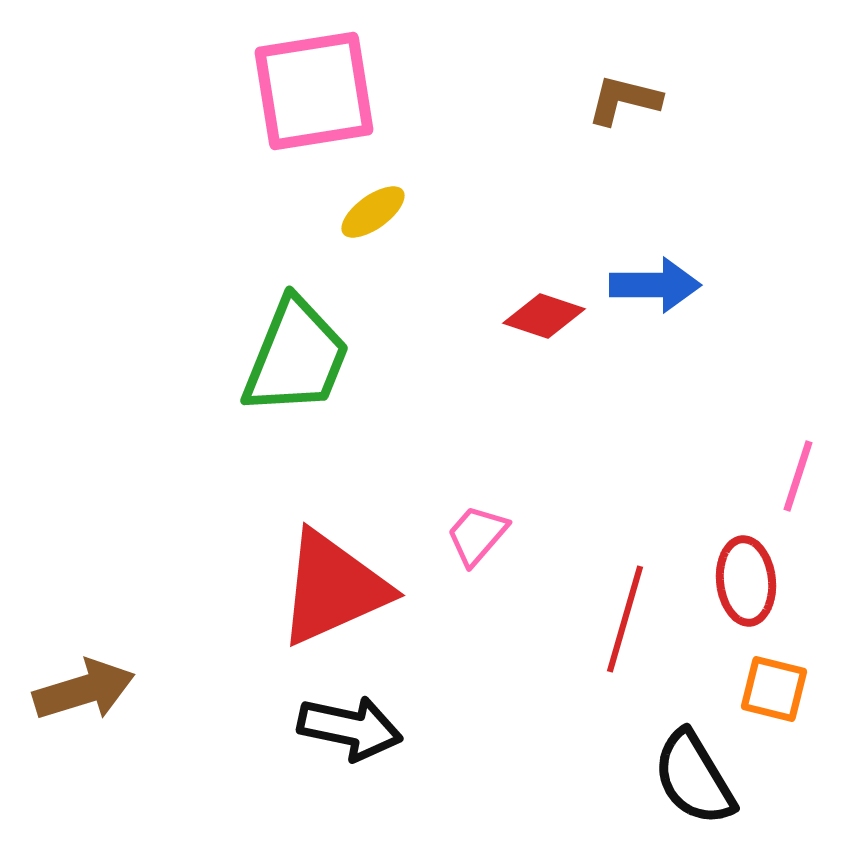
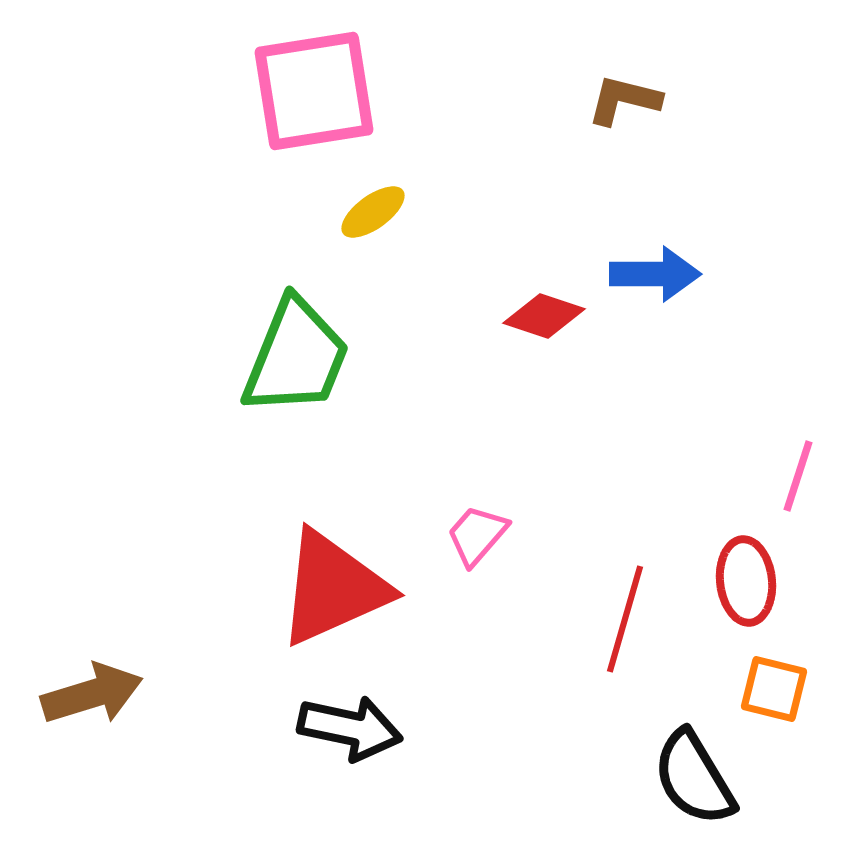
blue arrow: moved 11 px up
brown arrow: moved 8 px right, 4 px down
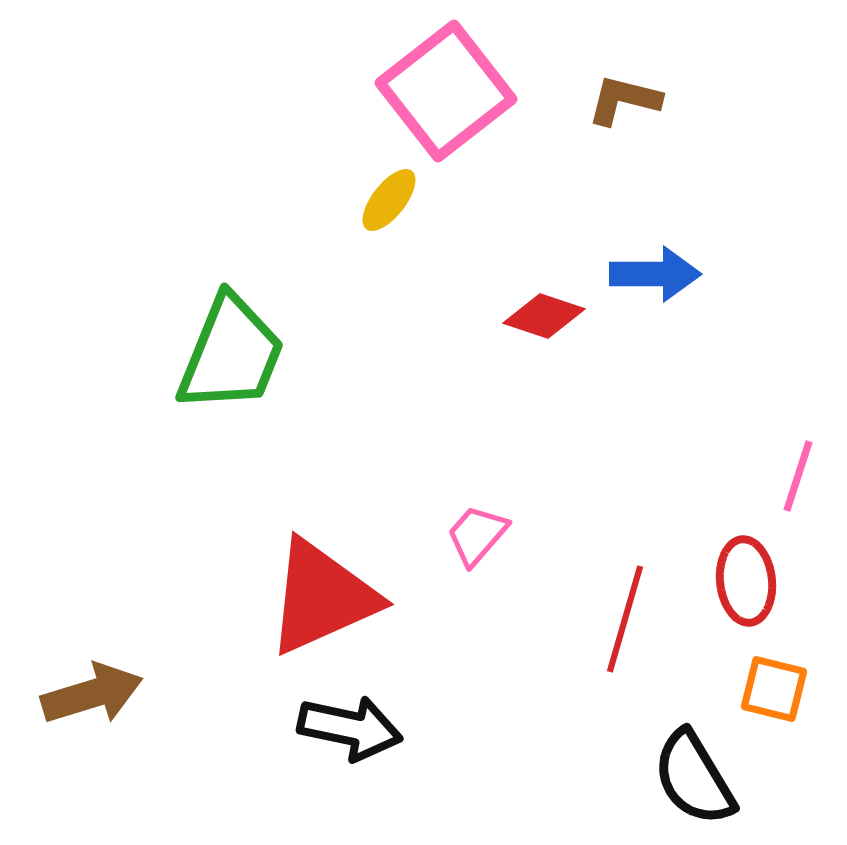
pink square: moved 132 px right; rotated 29 degrees counterclockwise
yellow ellipse: moved 16 px right, 12 px up; rotated 16 degrees counterclockwise
green trapezoid: moved 65 px left, 3 px up
red triangle: moved 11 px left, 9 px down
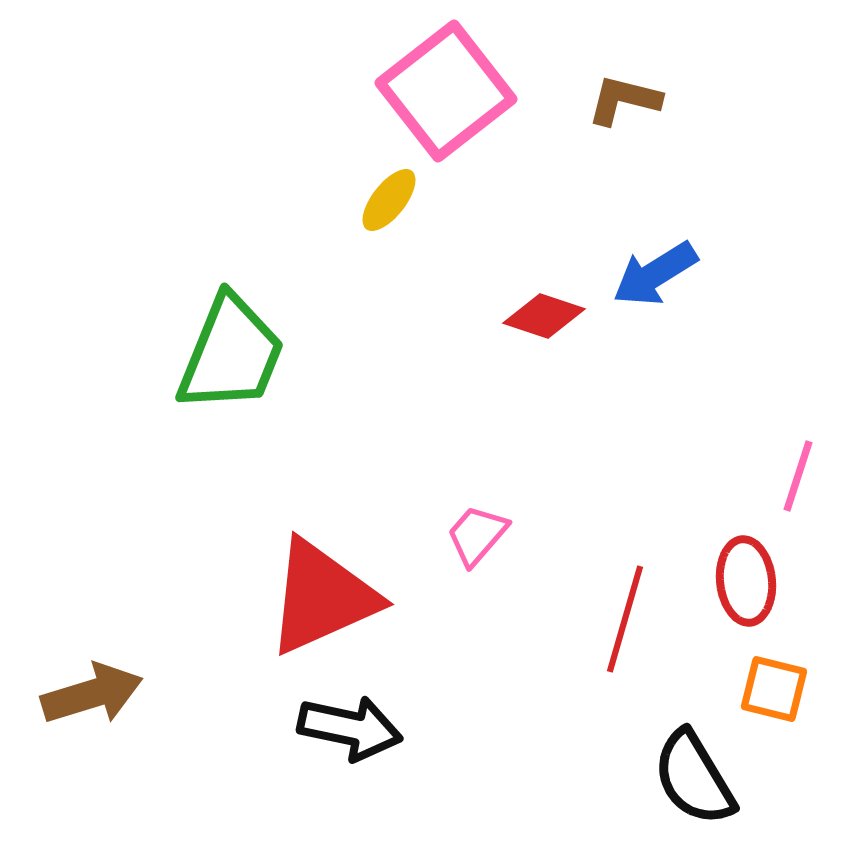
blue arrow: rotated 148 degrees clockwise
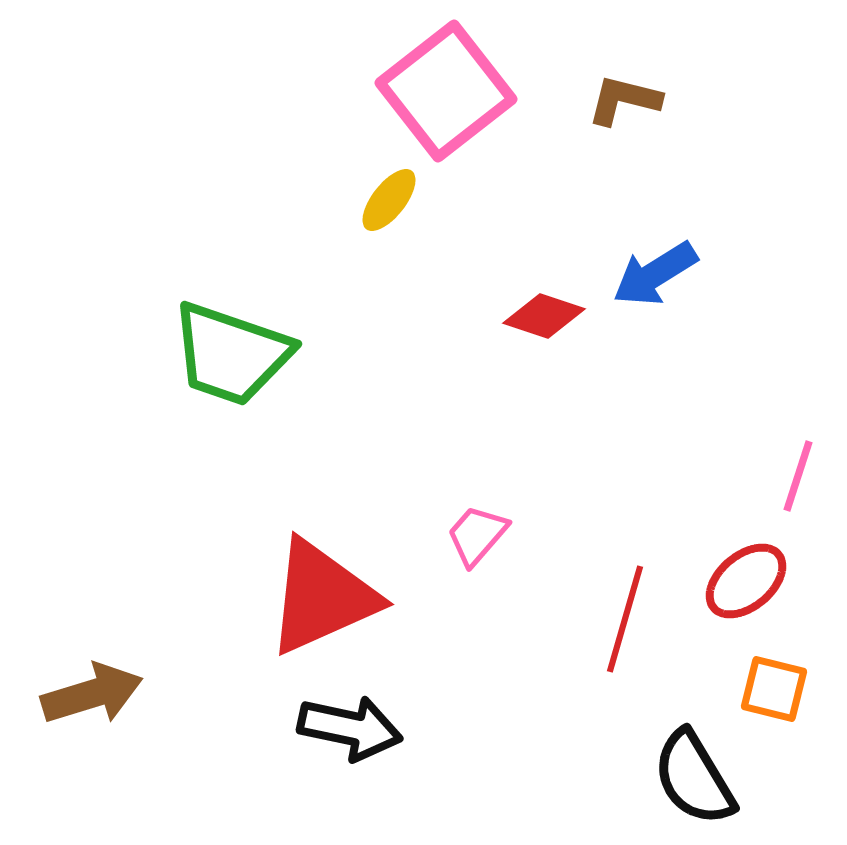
green trapezoid: rotated 87 degrees clockwise
red ellipse: rotated 56 degrees clockwise
